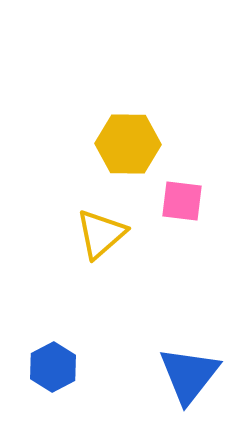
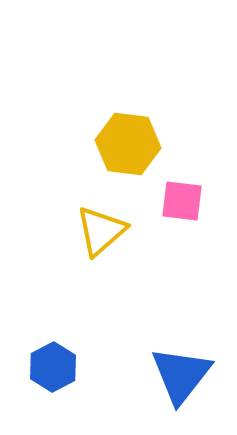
yellow hexagon: rotated 6 degrees clockwise
yellow triangle: moved 3 px up
blue triangle: moved 8 px left
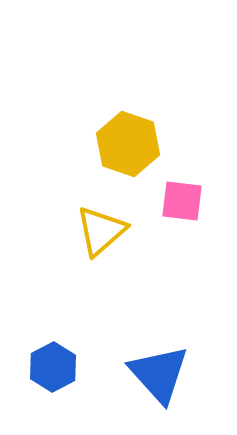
yellow hexagon: rotated 12 degrees clockwise
blue triangle: moved 22 px left, 1 px up; rotated 20 degrees counterclockwise
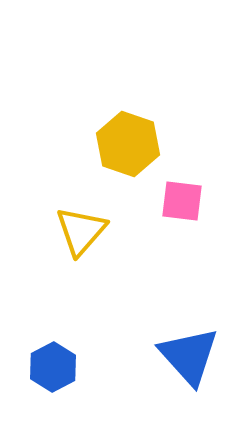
yellow triangle: moved 20 px left; rotated 8 degrees counterclockwise
blue triangle: moved 30 px right, 18 px up
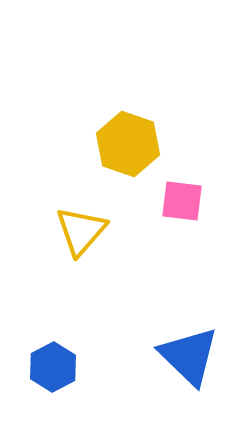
blue triangle: rotated 4 degrees counterclockwise
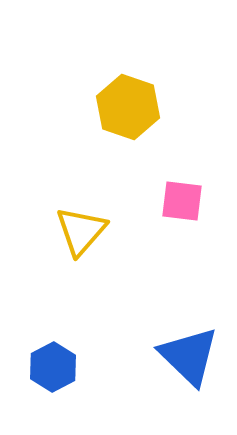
yellow hexagon: moved 37 px up
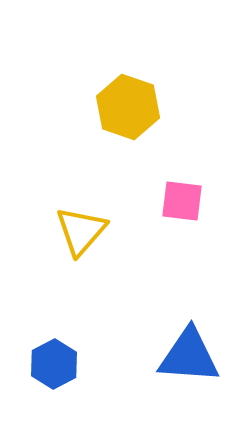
blue triangle: rotated 40 degrees counterclockwise
blue hexagon: moved 1 px right, 3 px up
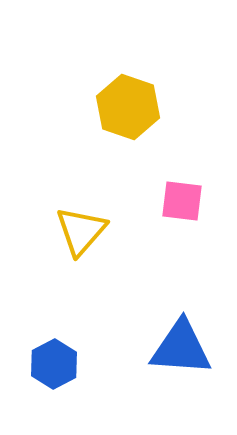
blue triangle: moved 8 px left, 8 px up
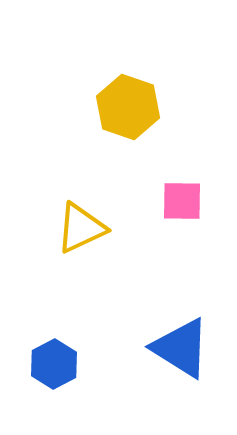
pink square: rotated 6 degrees counterclockwise
yellow triangle: moved 3 px up; rotated 24 degrees clockwise
blue triangle: rotated 28 degrees clockwise
